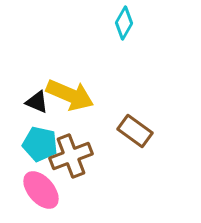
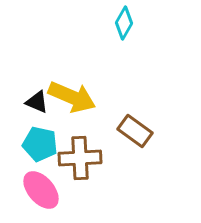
yellow arrow: moved 2 px right, 2 px down
brown cross: moved 9 px right, 2 px down; rotated 18 degrees clockwise
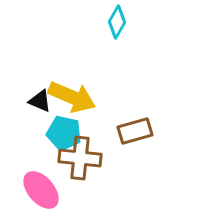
cyan diamond: moved 7 px left, 1 px up
black triangle: moved 3 px right, 1 px up
brown rectangle: rotated 52 degrees counterclockwise
cyan pentagon: moved 24 px right, 11 px up
brown cross: rotated 9 degrees clockwise
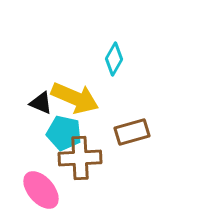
cyan diamond: moved 3 px left, 37 px down
yellow arrow: moved 3 px right, 1 px down
black triangle: moved 1 px right, 2 px down
brown rectangle: moved 3 px left, 1 px down
brown cross: rotated 9 degrees counterclockwise
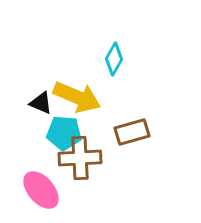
yellow arrow: moved 2 px right, 1 px up
cyan pentagon: rotated 8 degrees counterclockwise
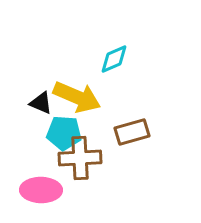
cyan diamond: rotated 36 degrees clockwise
pink ellipse: rotated 48 degrees counterclockwise
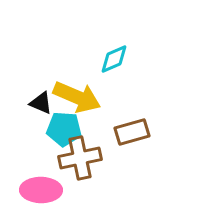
cyan pentagon: moved 4 px up
brown cross: rotated 9 degrees counterclockwise
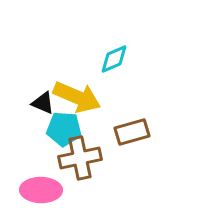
black triangle: moved 2 px right
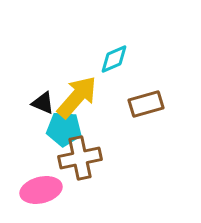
yellow arrow: rotated 72 degrees counterclockwise
brown rectangle: moved 14 px right, 28 px up
pink ellipse: rotated 15 degrees counterclockwise
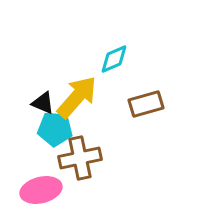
cyan pentagon: moved 9 px left
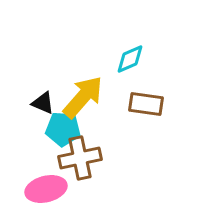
cyan diamond: moved 16 px right
yellow arrow: moved 6 px right
brown rectangle: rotated 24 degrees clockwise
cyan pentagon: moved 8 px right
pink ellipse: moved 5 px right, 1 px up
